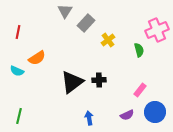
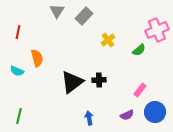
gray triangle: moved 8 px left
gray rectangle: moved 2 px left, 7 px up
green semicircle: rotated 64 degrees clockwise
orange semicircle: rotated 72 degrees counterclockwise
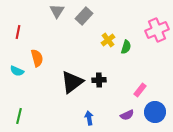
green semicircle: moved 13 px left, 3 px up; rotated 32 degrees counterclockwise
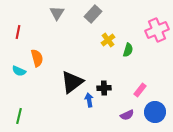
gray triangle: moved 2 px down
gray rectangle: moved 9 px right, 2 px up
green semicircle: moved 2 px right, 3 px down
cyan semicircle: moved 2 px right
black cross: moved 5 px right, 8 px down
blue arrow: moved 18 px up
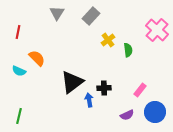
gray rectangle: moved 2 px left, 2 px down
pink cross: rotated 25 degrees counterclockwise
green semicircle: rotated 24 degrees counterclockwise
orange semicircle: rotated 30 degrees counterclockwise
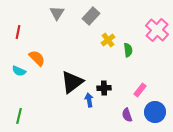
purple semicircle: rotated 96 degrees clockwise
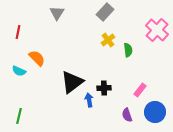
gray rectangle: moved 14 px right, 4 px up
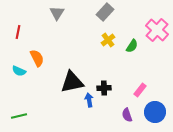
green semicircle: moved 4 px right, 4 px up; rotated 40 degrees clockwise
orange semicircle: rotated 18 degrees clockwise
black triangle: rotated 25 degrees clockwise
green line: rotated 63 degrees clockwise
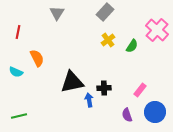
cyan semicircle: moved 3 px left, 1 px down
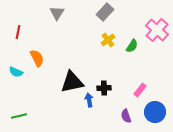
purple semicircle: moved 1 px left, 1 px down
